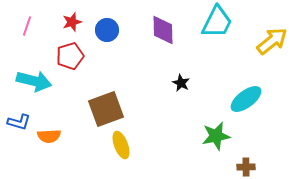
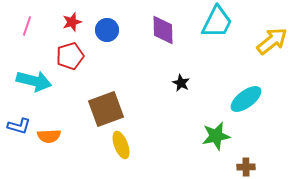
blue L-shape: moved 4 px down
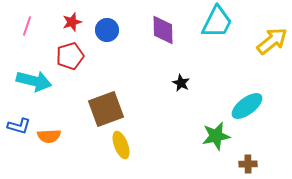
cyan ellipse: moved 1 px right, 7 px down
brown cross: moved 2 px right, 3 px up
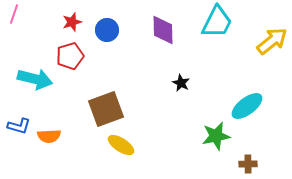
pink line: moved 13 px left, 12 px up
cyan arrow: moved 1 px right, 2 px up
yellow ellipse: rotated 36 degrees counterclockwise
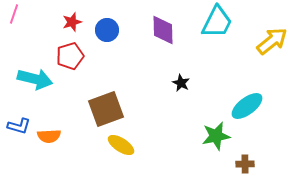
brown cross: moved 3 px left
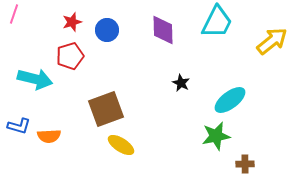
cyan ellipse: moved 17 px left, 6 px up
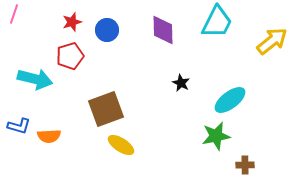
brown cross: moved 1 px down
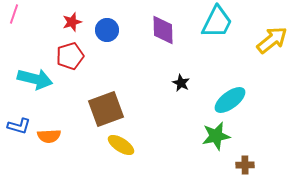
yellow arrow: moved 1 px up
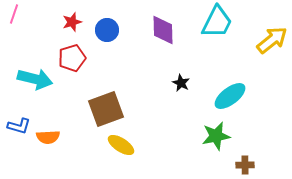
red pentagon: moved 2 px right, 2 px down
cyan ellipse: moved 4 px up
orange semicircle: moved 1 px left, 1 px down
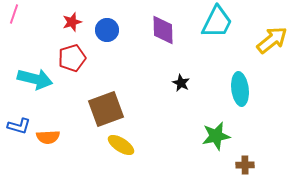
cyan ellipse: moved 10 px right, 7 px up; rotated 60 degrees counterclockwise
